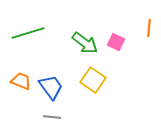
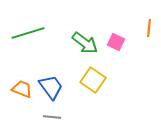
orange trapezoid: moved 1 px right, 8 px down
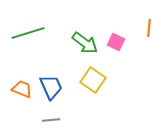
blue trapezoid: rotated 12 degrees clockwise
gray line: moved 1 px left, 3 px down; rotated 12 degrees counterclockwise
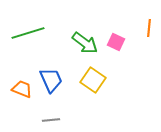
blue trapezoid: moved 7 px up
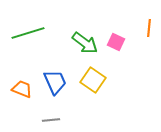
blue trapezoid: moved 4 px right, 2 px down
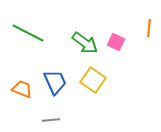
green line: rotated 44 degrees clockwise
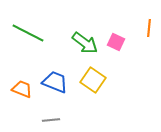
blue trapezoid: rotated 44 degrees counterclockwise
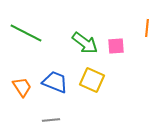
orange line: moved 2 px left
green line: moved 2 px left
pink square: moved 4 px down; rotated 30 degrees counterclockwise
yellow square: moved 1 px left; rotated 10 degrees counterclockwise
orange trapezoid: moved 2 px up; rotated 35 degrees clockwise
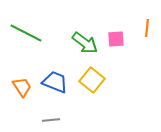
pink square: moved 7 px up
yellow square: rotated 15 degrees clockwise
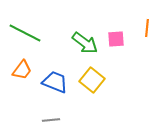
green line: moved 1 px left
orange trapezoid: moved 17 px up; rotated 70 degrees clockwise
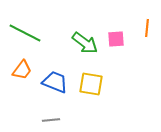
yellow square: moved 1 px left, 4 px down; rotated 30 degrees counterclockwise
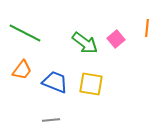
pink square: rotated 36 degrees counterclockwise
